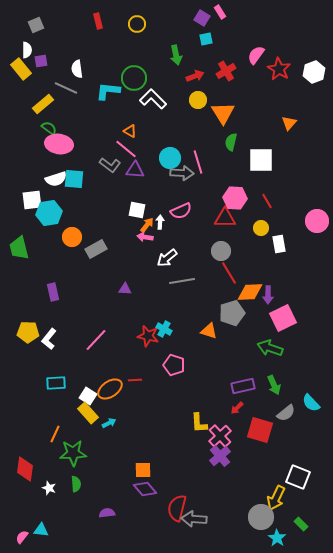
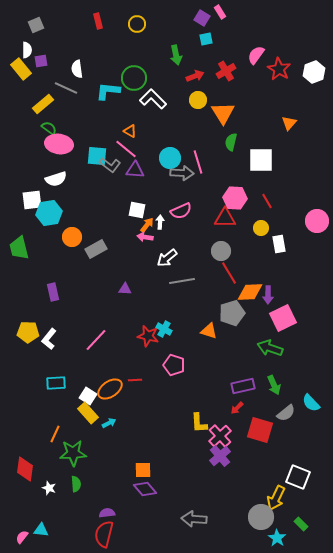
cyan square at (74, 179): moved 23 px right, 23 px up
red semicircle at (177, 508): moved 73 px left, 26 px down
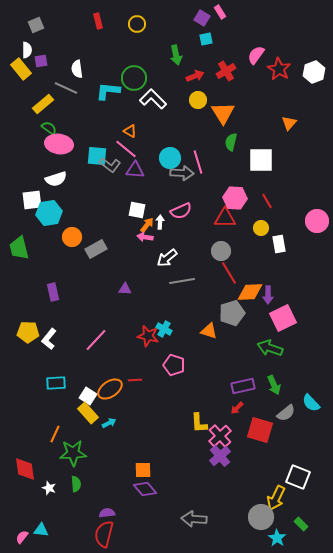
red diamond at (25, 469): rotated 15 degrees counterclockwise
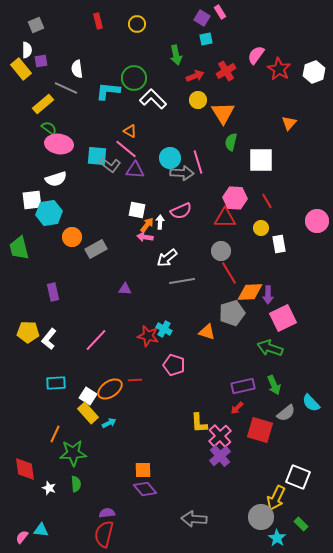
orange triangle at (209, 331): moved 2 px left, 1 px down
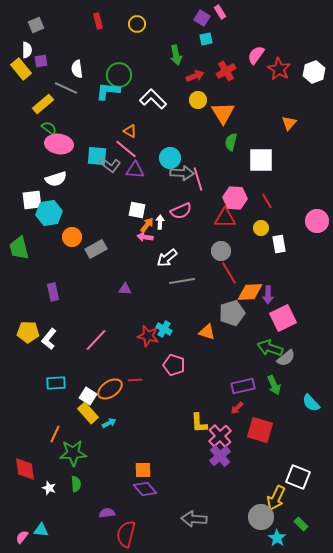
green circle at (134, 78): moved 15 px left, 3 px up
pink line at (198, 162): moved 17 px down
gray semicircle at (286, 413): moved 55 px up
red semicircle at (104, 534): moved 22 px right
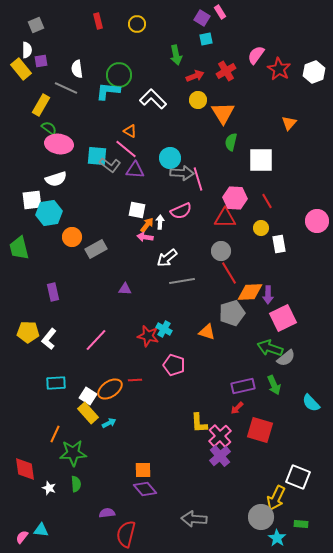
yellow rectangle at (43, 104): moved 2 px left, 1 px down; rotated 20 degrees counterclockwise
green rectangle at (301, 524): rotated 40 degrees counterclockwise
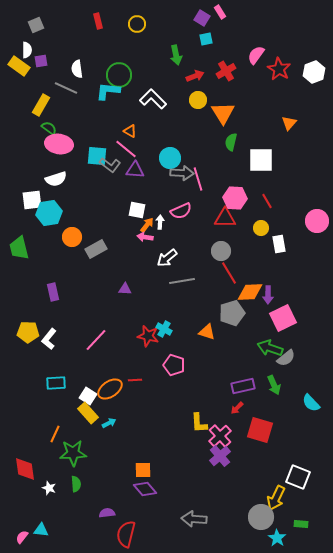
yellow rectangle at (21, 69): moved 2 px left, 3 px up; rotated 15 degrees counterclockwise
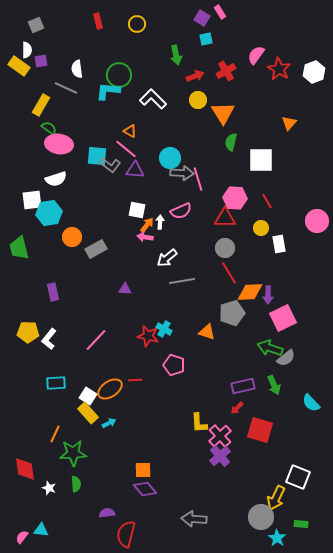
gray circle at (221, 251): moved 4 px right, 3 px up
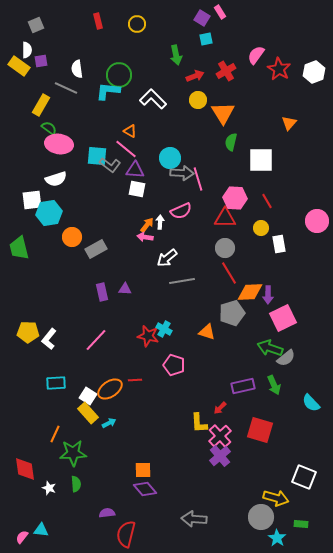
white square at (137, 210): moved 21 px up
purple rectangle at (53, 292): moved 49 px right
red arrow at (237, 408): moved 17 px left
white square at (298, 477): moved 6 px right
yellow arrow at (276, 498): rotated 100 degrees counterclockwise
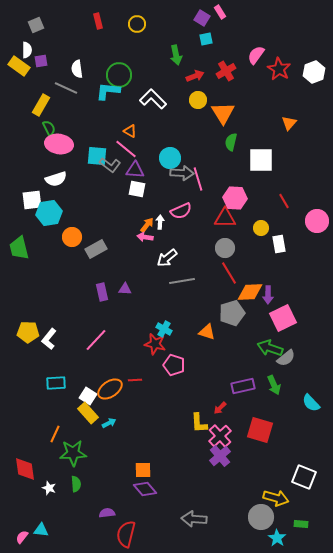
green semicircle at (49, 128): rotated 28 degrees clockwise
red line at (267, 201): moved 17 px right
red star at (148, 336): moved 7 px right, 8 px down
